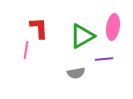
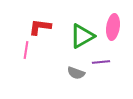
red L-shape: moved 1 px right, 1 px up; rotated 80 degrees counterclockwise
purple line: moved 3 px left, 3 px down
gray semicircle: rotated 30 degrees clockwise
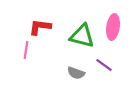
green triangle: rotated 44 degrees clockwise
purple line: moved 3 px right, 3 px down; rotated 42 degrees clockwise
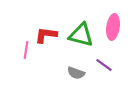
red L-shape: moved 6 px right, 8 px down
green triangle: moved 1 px left, 1 px up
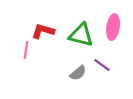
red L-shape: moved 3 px left, 4 px up; rotated 10 degrees clockwise
purple line: moved 2 px left
gray semicircle: moved 2 px right; rotated 60 degrees counterclockwise
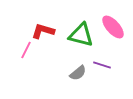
pink ellipse: rotated 50 degrees counterclockwise
pink line: rotated 18 degrees clockwise
purple line: rotated 18 degrees counterclockwise
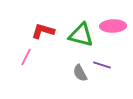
pink ellipse: moved 1 px up; rotated 50 degrees counterclockwise
pink line: moved 7 px down
gray semicircle: moved 2 px right; rotated 102 degrees clockwise
